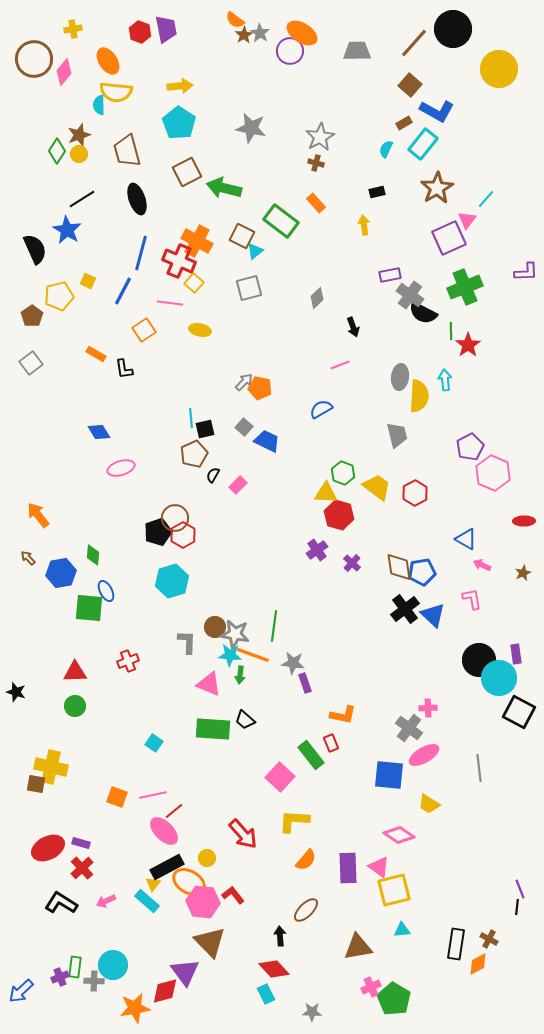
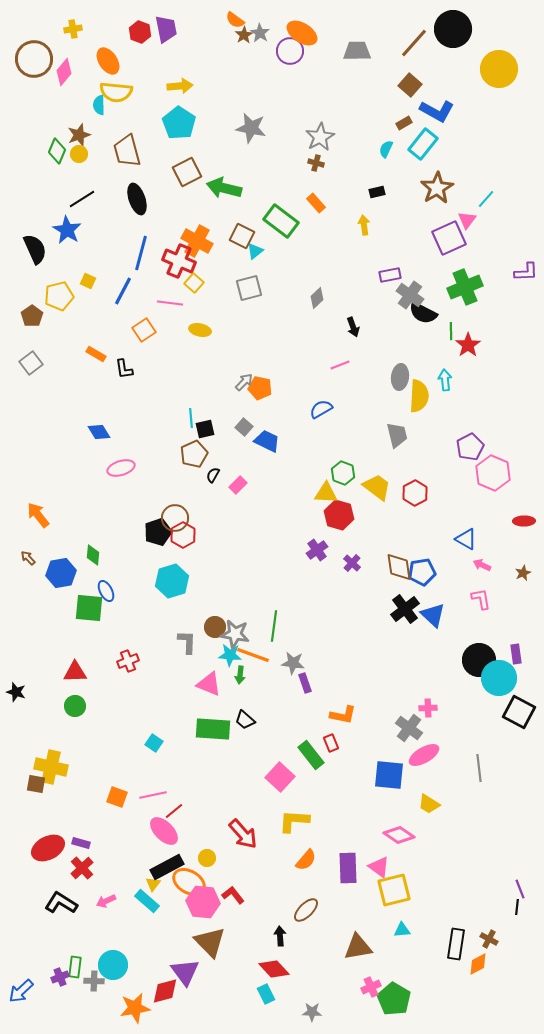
green diamond at (57, 151): rotated 10 degrees counterclockwise
pink L-shape at (472, 599): moved 9 px right
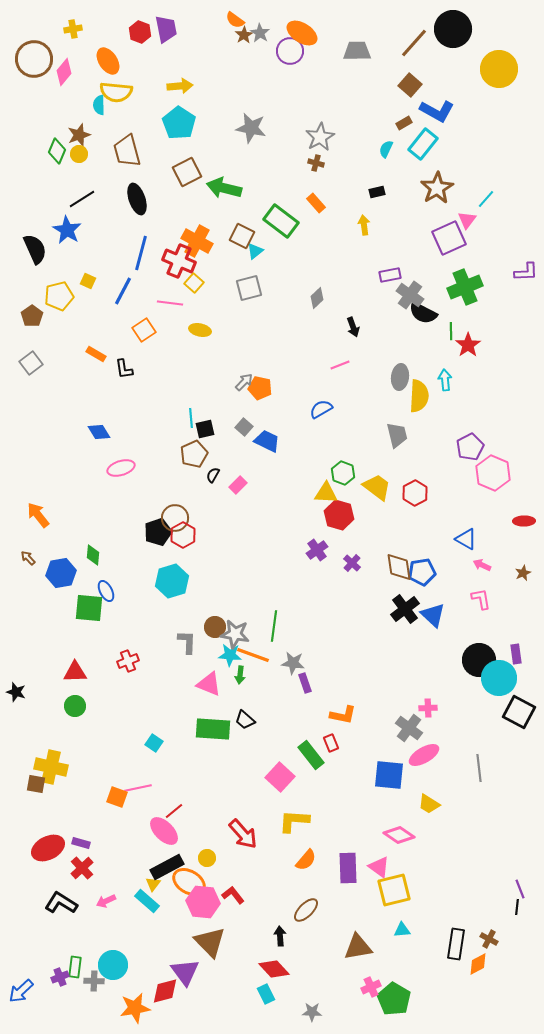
pink line at (153, 795): moved 15 px left, 7 px up
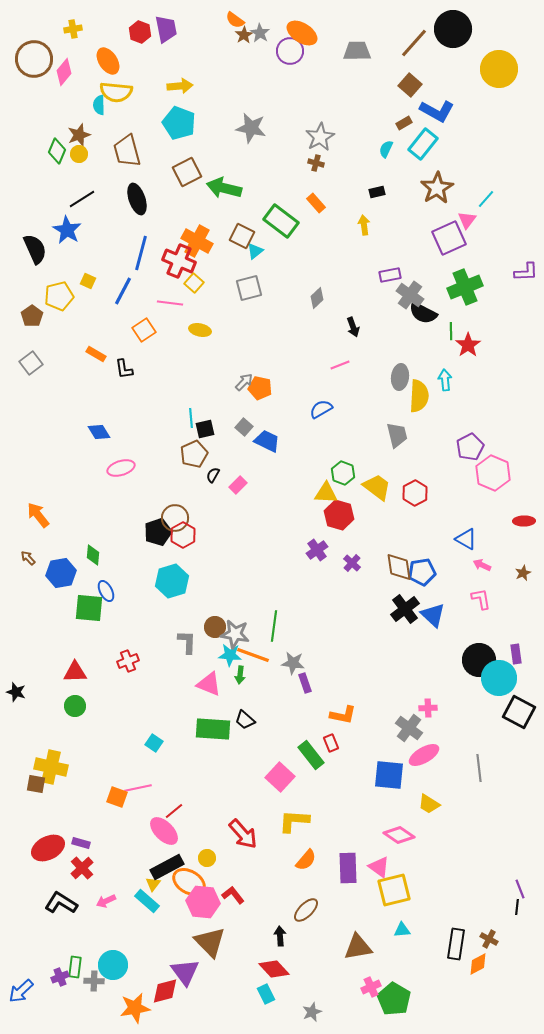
cyan pentagon at (179, 123): rotated 12 degrees counterclockwise
gray star at (312, 1012): rotated 24 degrees counterclockwise
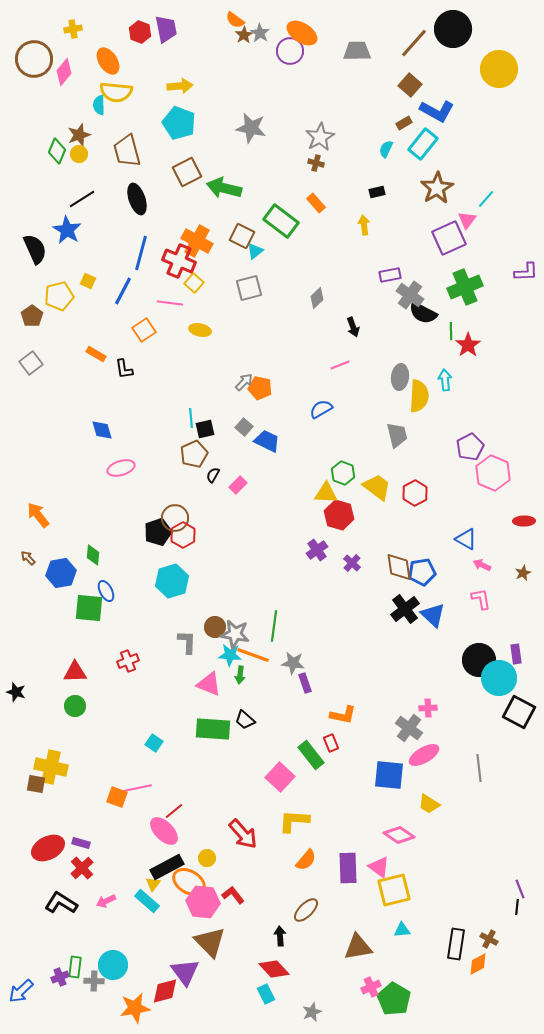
blue diamond at (99, 432): moved 3 px right, 2 px up; rotated 15 degrees clockwise
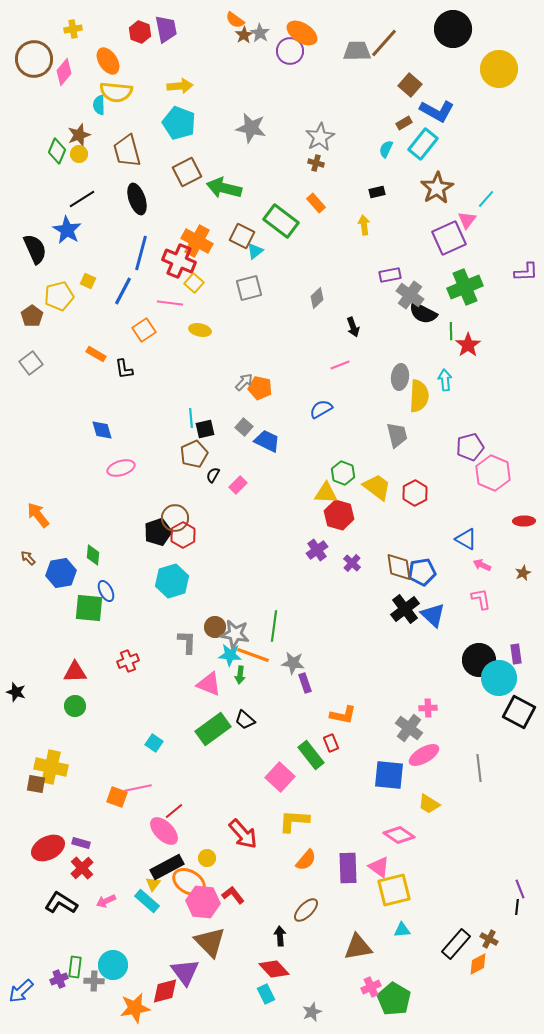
brown line at (414, 43): moved 30 px left
purple pentagon at (470, 447): rotated 12 degrees clockwise
green rectangle at (213, 729): rotated 40 degrees counterclockwise
black rectangle at (456, 944): rotated 32 degrees clockwise
purple cross at (60, 977): moved 1 px left, 2 px down
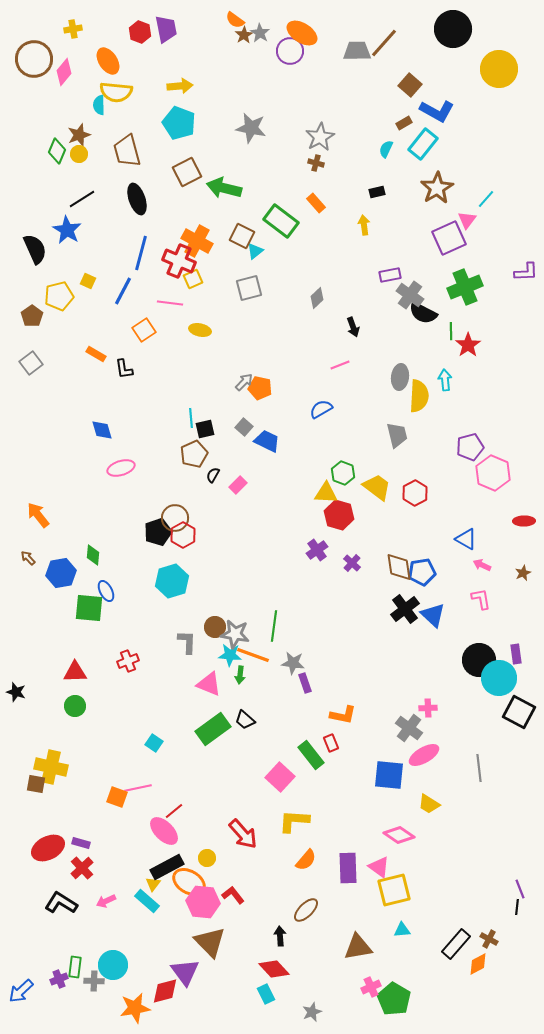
yellow square at (194, 283): moved 1 px left, 4 px up; rotated 24 degrees clockwise
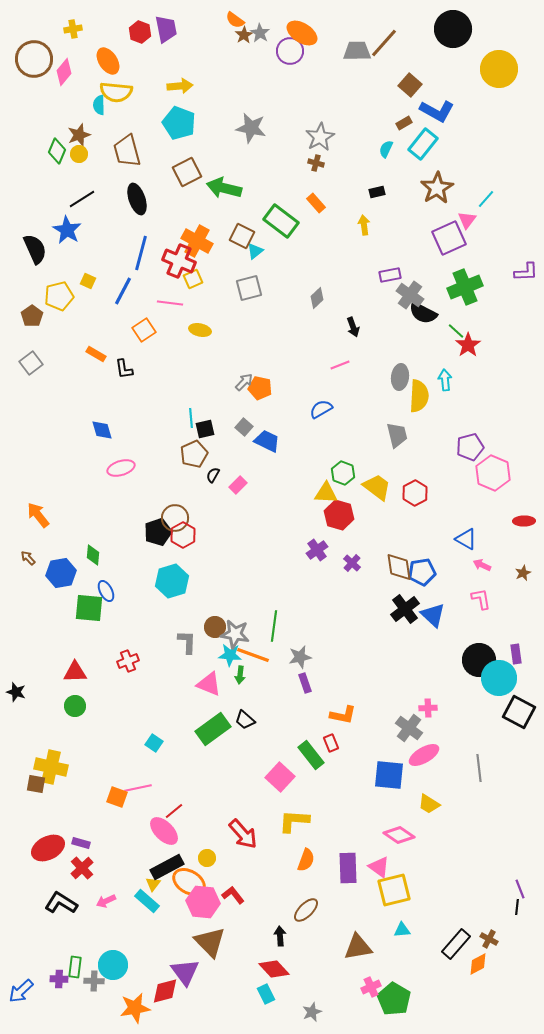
green line at (451, 331): moved 5 px right; rotated 48 degrees counterclockwise
gray star at (293, 663): moved 7 px right, 6 px up; rotated 20 degrees counterclockwise
orange semicircle at (306, 860): rotated 20 degrees counterclockwise
purple cross at (59, 979): rotated 24 degrees clockwise
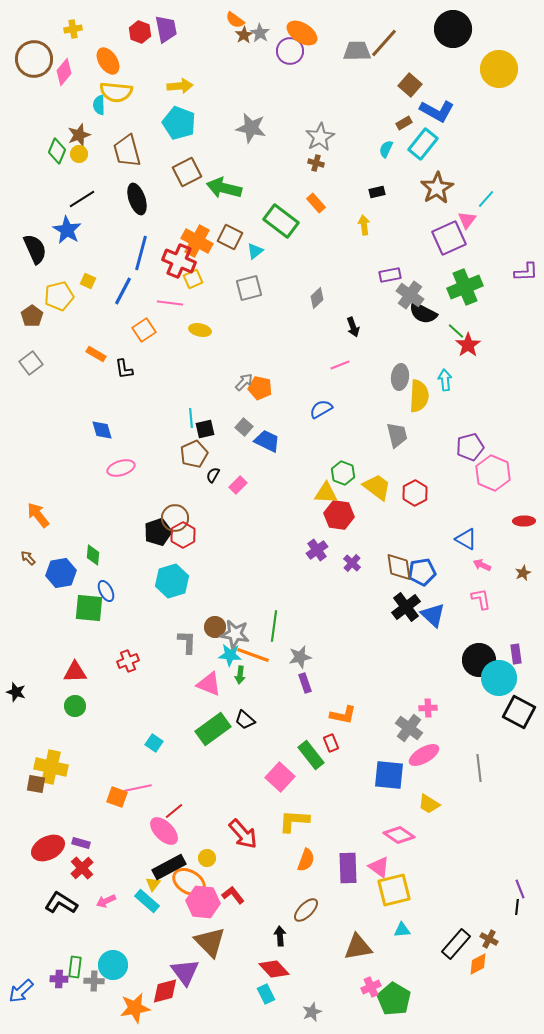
brown square at (242, 236): moved 12 px left, 1 px down
red hexagon at (339, 515): rotated 8 degrees counterclockwise
black cross at (405, 609): moved 1 px right, 2 px up
black rectangle at (167, 867): moved 2 px right
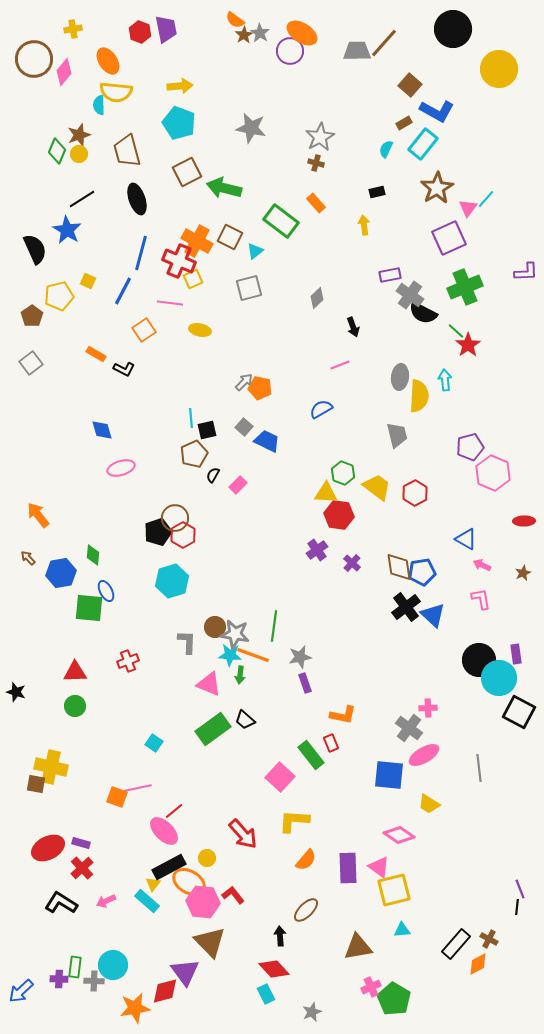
pink triangle at (467, 220): moved 1 px right, 12 px up
black L-shape at (124, 369): rotated 55 degrees counterclockwise
black square at (205, 429): moved 2 px right, 1 px down
orange semicircle at (306, 860): rotated 20 degrees clockwise
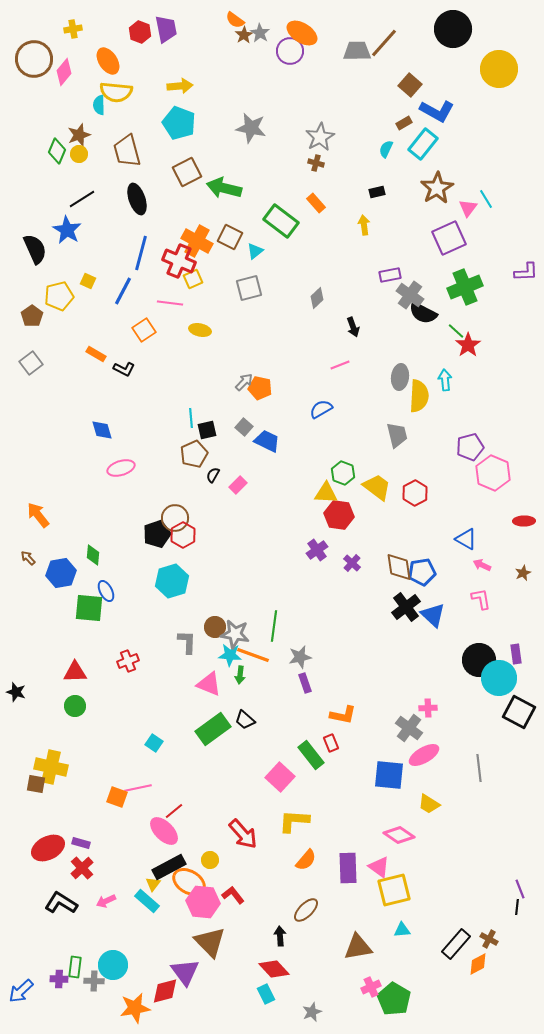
cyan line at (486, 199): rotated 72 degrees counterclockwise
black pentagon at (158, 532): moved 1 px left, 2 px down
yellow circle at (207, 858): moved 3 px right, 2 px down
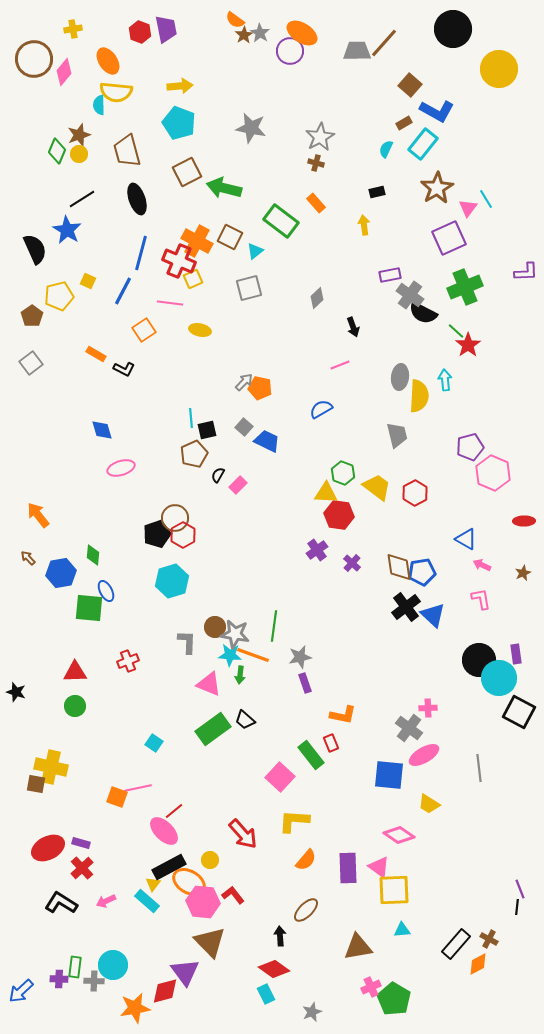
black semicircle at (213, 475): moved 5 px right
yellow square at (394, 890): rotated 12 degrees clockwise
red diamond at (274, 969): rotated 12 degrees counterclockwise
